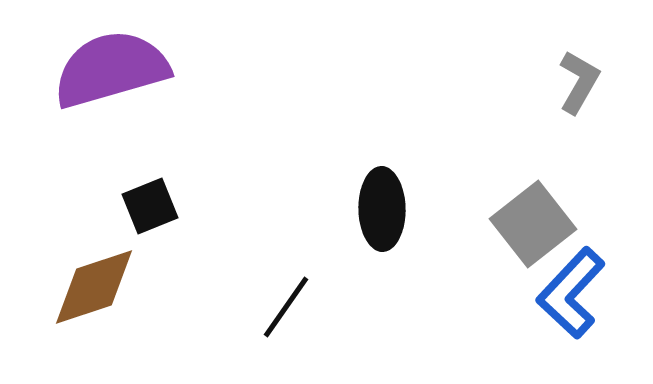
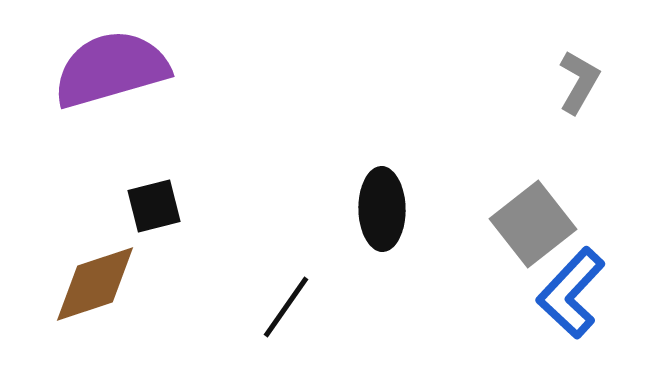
black square: moved 4 px right; rotated 8 degrees clockwise
brown diamond: moved 1 px right, 3 px up
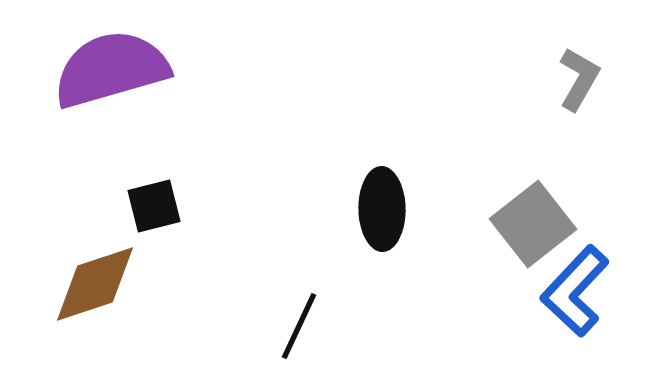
gray L-shape: moved 3 px up
blue L-shape: moved 4 px right, 2 px up
black line: moved 13 px right, 19 px down; rotated 10 degrees counterclockwise
